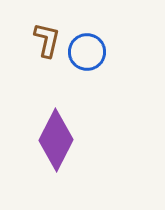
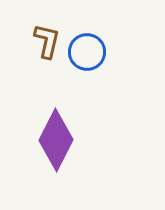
brown L-shape: moved 1 px down
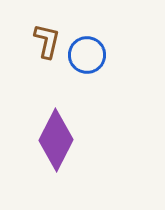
blue circle: moved 3 px down
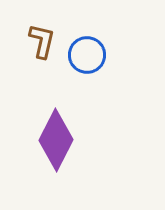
brown L-shape: moved 5 px left
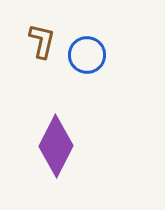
purple diamond: moved 6 px down
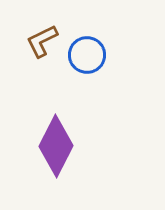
brown L-shape: rotated 129 degrees counterclockwise
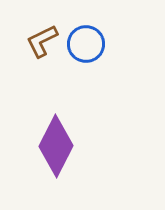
blue circle: moved 1 px left, 11 px up
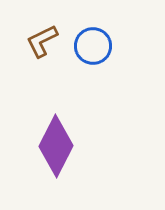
blue circle: moved 7 px right, 2 px down
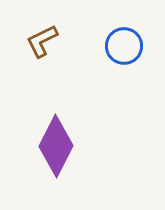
blue circle: moved 31 px right
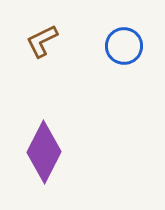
purple diamond: moved 12 px left, 6 px down
